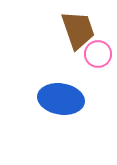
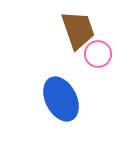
blue ellipse: rotated 54 degrees clockwise
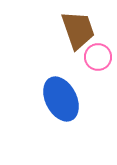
pink circle: moved 3 px down
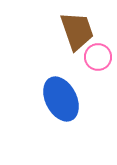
brown trapezoid: moved 1 px left, 1 px down
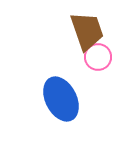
brown trapezoid: moved 10 px right
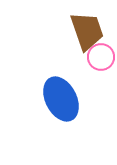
pink circle: moved 3 px right
